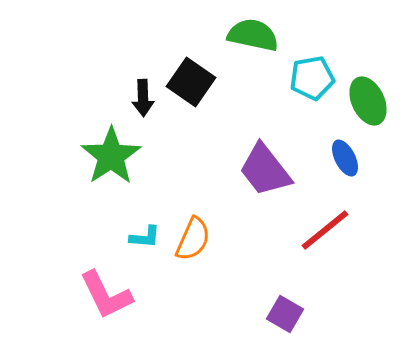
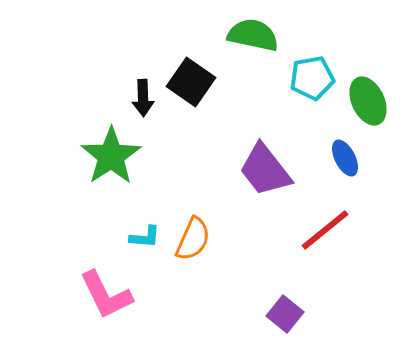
purple square: rotated 9 degrees clockwise
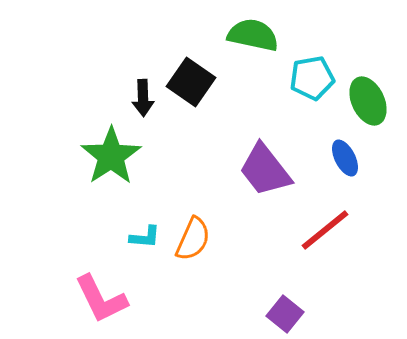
pink L-shape: moved 5 px left, 4 px down
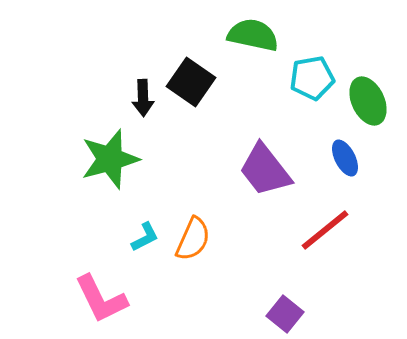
green star: moved 1 px left, 3 px down; rotated 18 degrees clockwise
cyan L-shape: rotated 32 degrees counterclockwise
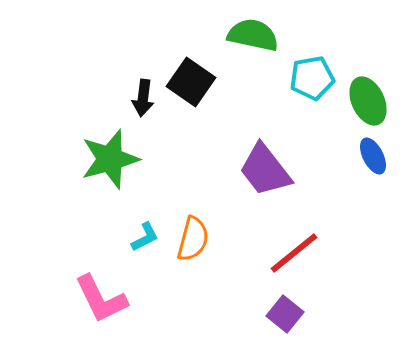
black arrow: rotated 9 degrees clockwise
blue ellipse: moved 28 px right, 2 px up
red line: moved 31 px left, 23 px down
orange semicircle: rotated 9 degrees counterclockwise
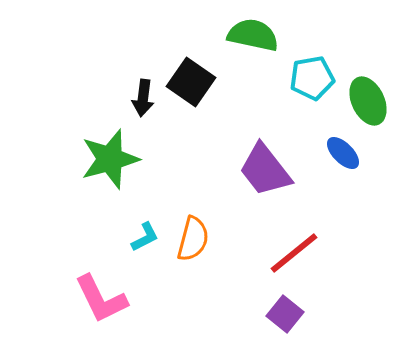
blue ellipse: moved 30 px left, 3 px up; rotated 18 degrees counterclockwise
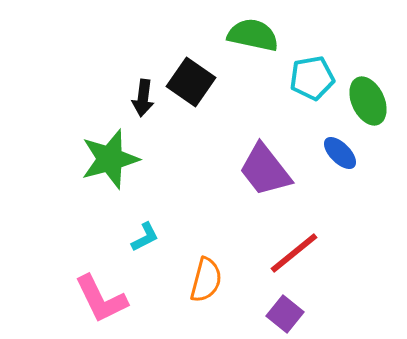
blue ellipse: moved 3 px left
orange semicircle: moved 13 px right, 41 px down
